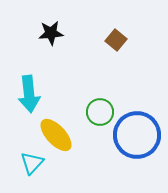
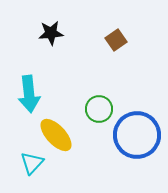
brown square: rotated 15 degrees clockwise
green circle: moved 1 px left, 3 px up
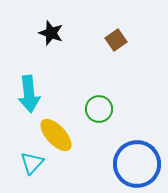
black star: rotated 25 degrees clockwise
blue circle: moved 29 px down
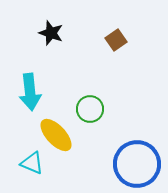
cyan arrow: moved 1 px right, 2 px up
green circle: moved 9 px left
cyan triangle: rotated 50 degrees counterclockwise
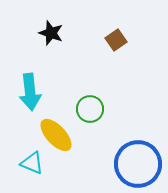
blue circle: moved 1 px right
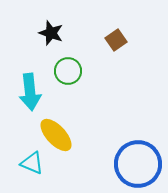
green circle: moved 22 px left, 38 px up
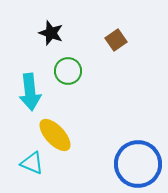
yellow ellipse: moved 1 px left
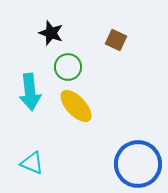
brown square: rotated 30 degrees counterclockwise
green circle: moved 4 px up
yellow ellipse: moved 21 px right, 29 px up
